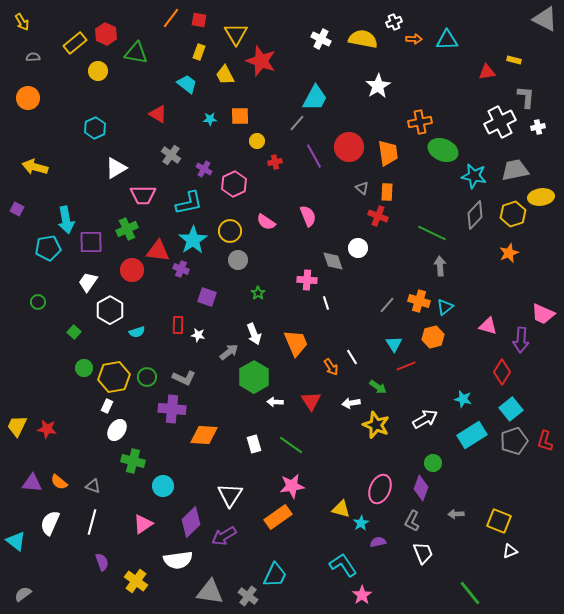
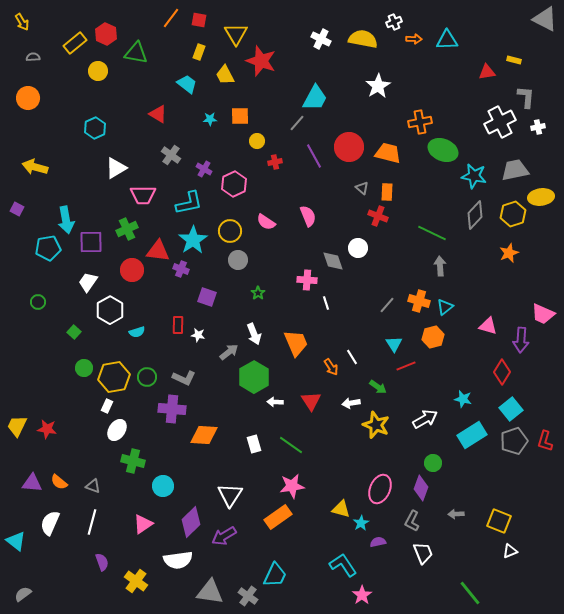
orange trapezoid at (388, 153): rotated 68 degrees counterclockwise
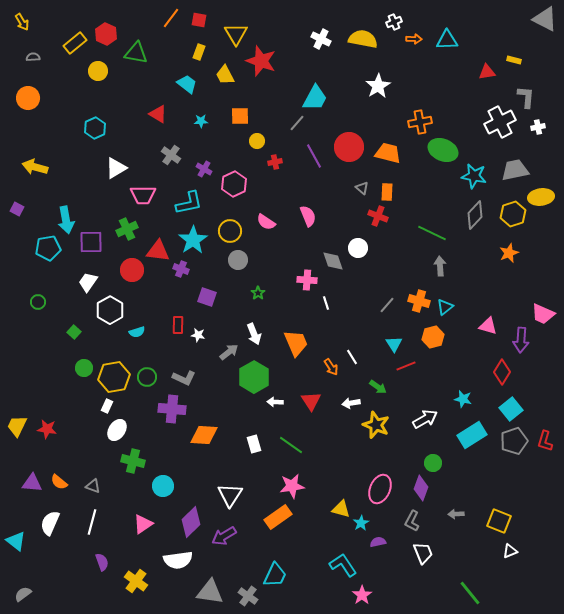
cyan star at (210, 119): moved 9 px left, 2 px down
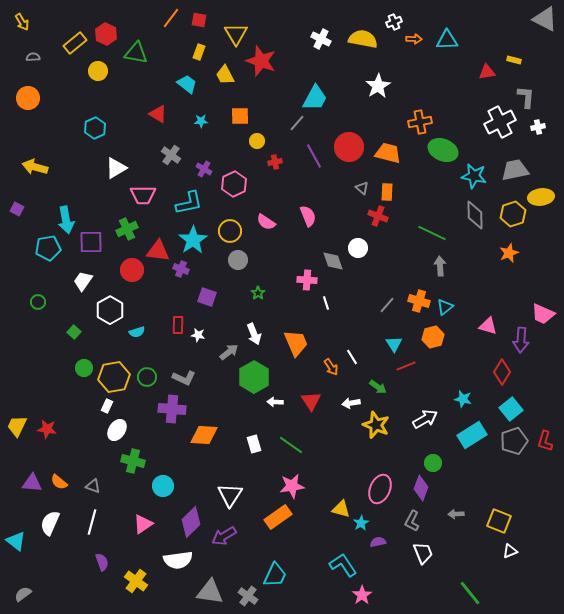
gray diamond at (475, 215): rotated 44 degrees counterclockwise
white trapezoid at (88, 282): moved 5 px left, 1 px up
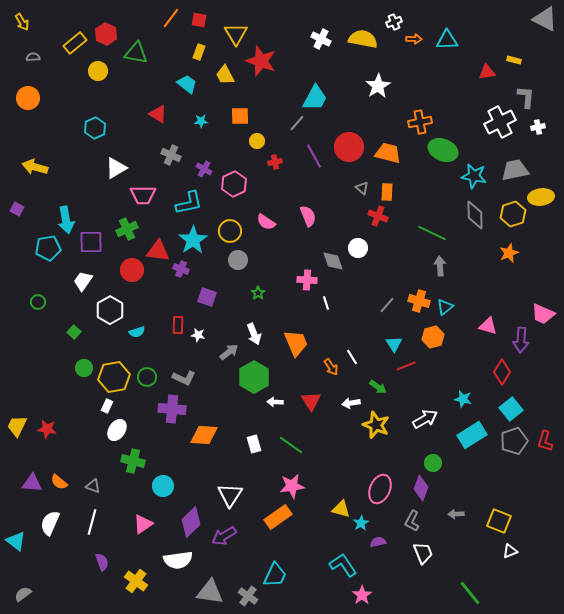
gray cross at (171, 155): rotated 12 degrees counterclockwise
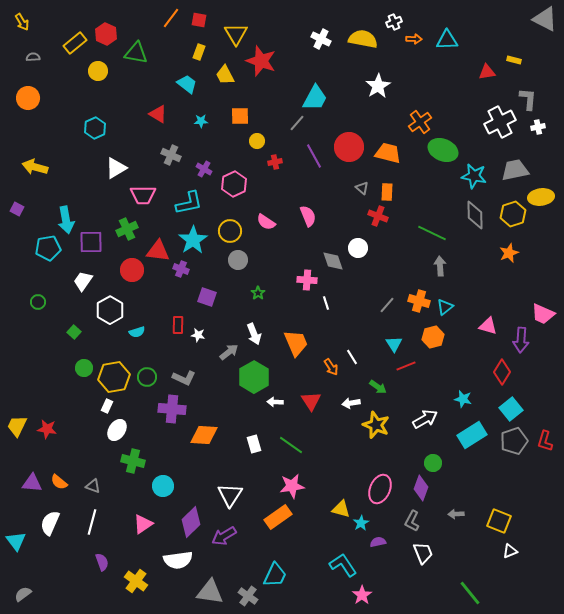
gray L-shape at (526, 97): moved 2 px right, 2 px down
orange cross at (420, 122): rotated 25 degrees counterclockwise
cyan triangle at (16, 541): rotated 15 degrees clockwise
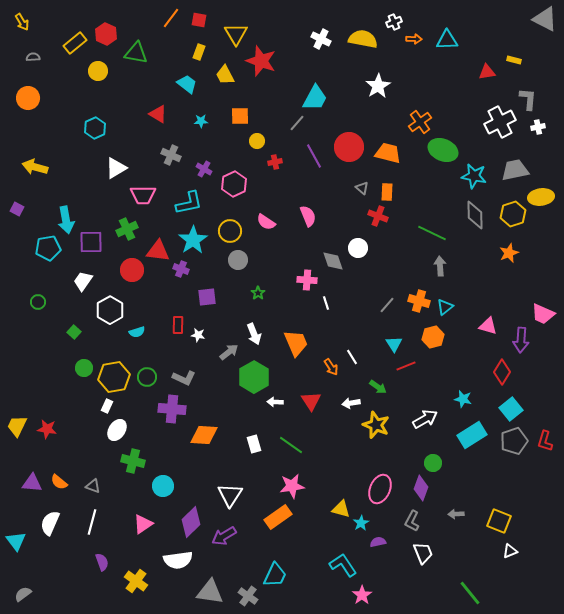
purple square at (207, 297): rotated 24 degrees counterclockwise
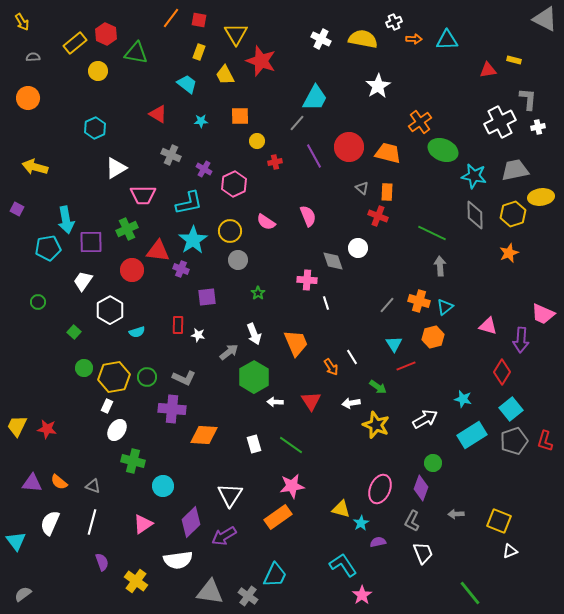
red triangle at (487, 72): moved 1 px right, 2 px up
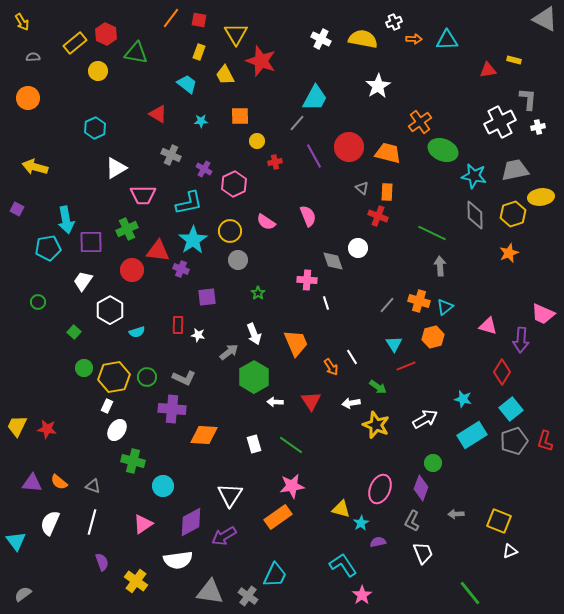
purple diamond at (191, 522): rotated 16 degrees clockwise
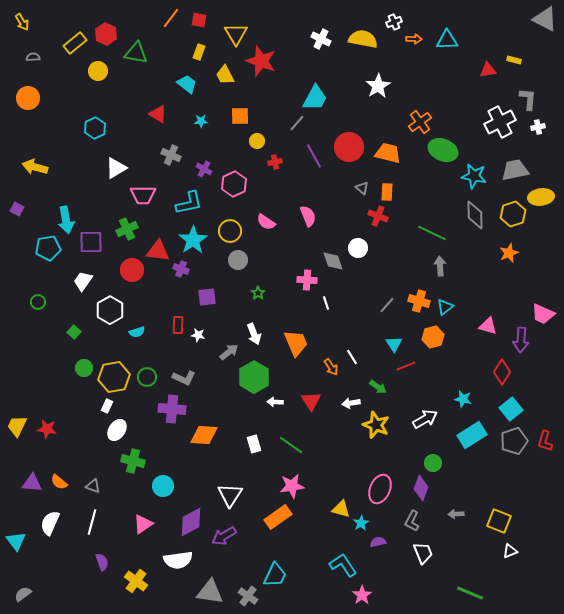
green line at (470, 593): rotated 28 degrees counterclockwise
